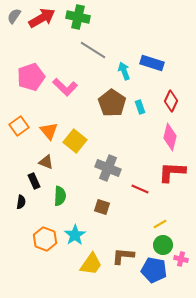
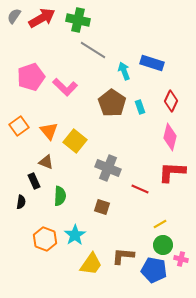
green cross: moved 3 px down
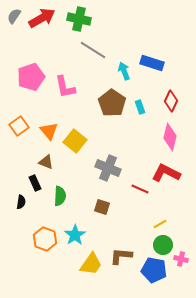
green cross: moved 1 px right, 1 px up
pink L-shape: rotated 35 degrees clockwise
red L-shape: moved 6 px left, 1 px down; rotated 24 degrees clockwise
black rectangle: moved 1 px right, 2 px down
brown L-shape: moved 2 px left
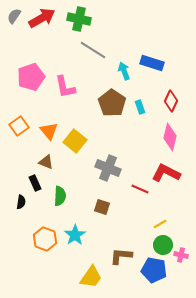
pink cross: moved 4 px up
yellow trapezoid: moved 13 px down
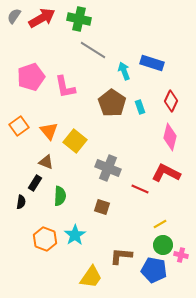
black rectangle: rotated 56 degrees clockwise
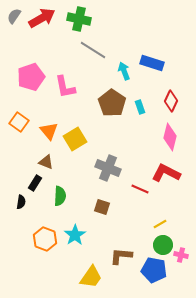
orange square: moved 4 px up; rotated 18 degrees counterclockwise
yellow square: moved 2 px up; rotated 20 degrees clockwise
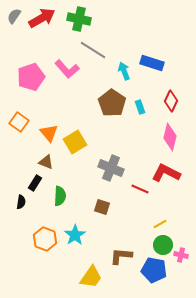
pink L-shape: moved 2 px right, 18 px up; rotated 30 degrees counterclockwise
orange triangle: moved 2 px down
yellow square: moved 3 px down
gray cross: moved 3 px right
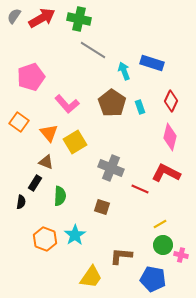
pink L-shape: moved 35 px down
blue pentagon: moved 1 px left, 9 px down
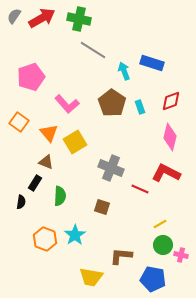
red diamond: rotated 45 degrees clockwise
yellow trapezoid: rotated 65 degrees clockwise
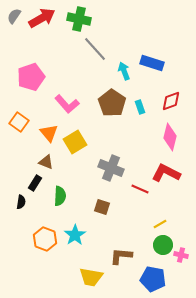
gray line: moved 2 px right, 1 px up; rotated 16 degrees clockwise
